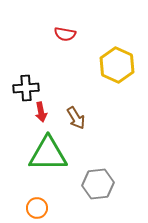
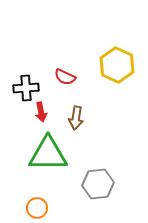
red semicircle: moved 43 px down; rotated 15 degrees clockwise
brown arrow: rotated 40 degrees clockwise
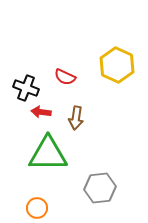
black cross: rotated 25 degrees clockwise
red arrow: rotated 108 degrees clockwise
gray hexagon: moved 2 px right, 4 px down
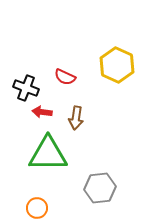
red arrow: moved 1 px right
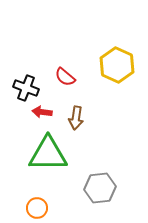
red semicircle: rotated 15 degrees clockwise
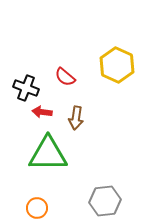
gray hexagon: moved 5 px right, 13 px down
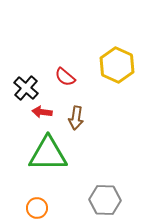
black cross: rotated 20 degrees clockwise
gray hexagon: moved 1 px up; rotated 8 degrees clockwise
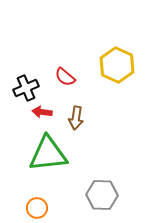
black cross: rotated 25 degrees clockwise
green triangle: rotated 6 degrees counterclockwise
gray hexagon: moved 3 px left, 5 px up
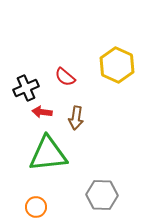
orange circle: moved 1 px left, 1 px up
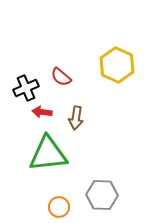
red semicircle: moved 4 px left
orange circle: moved 23 px right
